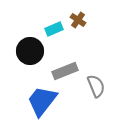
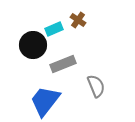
black circle: moved 3 px right, 6 px up
gray rectangle: moved 2 px left, 7 px up
blue trapezoid: moved 3 px right
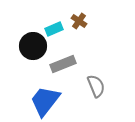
brown cross: moved 1 px right, 1 px down
black circle: moved 1 px down
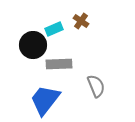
brown cross: moved 2 px right
black circle: moved 1 px up
gray rectangle: moved 4 px left; rotated 20 degrees clockwise
blue trapezoid: moved 1 px up
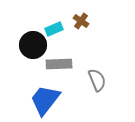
gray semicircle: moved 1 px right, 6 px up
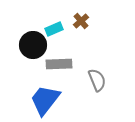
brown cross: rotated 14 degrees clockwise
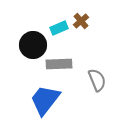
cyan rectangle: moved 5 px right, 1 px up
